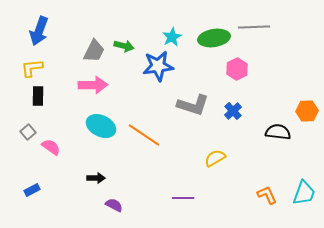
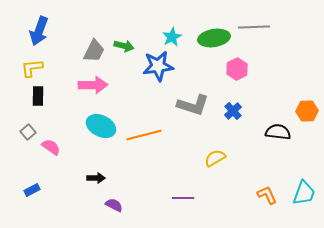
orange line: rotated 48 degrees counterclockwise
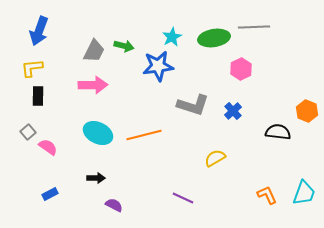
pink hexagon: moved 4 px right
orange hexagon: rotated 25 degrees clockwise
cyan ellipse: moved 3 px left, 7 px down
pink semicircle: moved 3 px left
blue rectangle: moved 18 px right, 4 px down
purple line: rotated 25 degrees clockwise
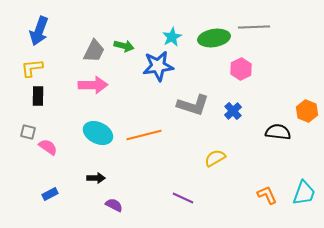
gray square: rotated 35 degrees counterclockwise
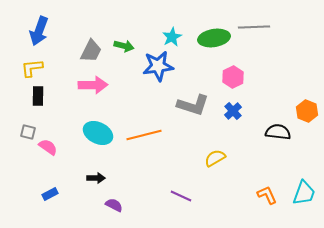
gray trapezoid: moved 3 px left
pink hexagon: moved 8 px left, 8 px down
purple line: moved 2 px left, 2 px up
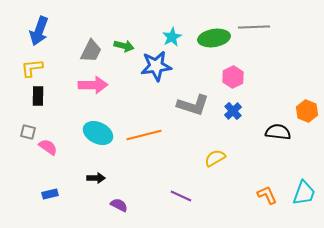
blue star: moved 2 px left
blue rectangle: rotated 14 degrees clockwise
purple semicircle: moved 5 px right
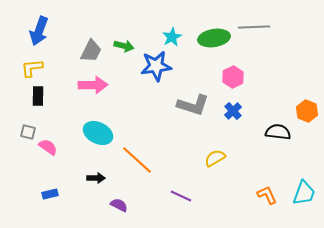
orange line: moved 7 px left, 25 px down; rotated 56 degrees clockwise
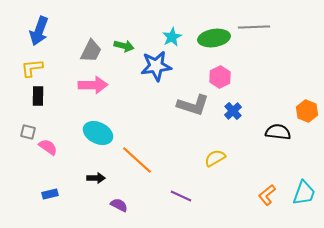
pink hexagon: moved 13 px left
orange L-shape: rotated 105 degrees counterclockwise
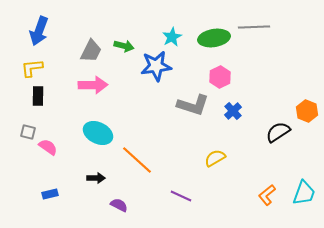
black semicircle: rotated 40 degrees counterclockwise
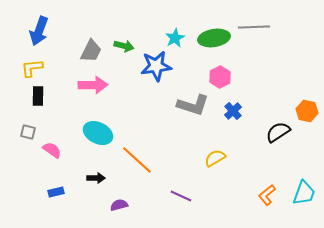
cyan star: moved 3 px right, 1 px down
orange hexagon: rotated 10 degrees counterclockwise
pink semicircle: moved 4 px right, 3 px down
blue rectangle: moved 6 px right, 2 px up
purple semicircle: rotated 42 degrees counterclockwise
